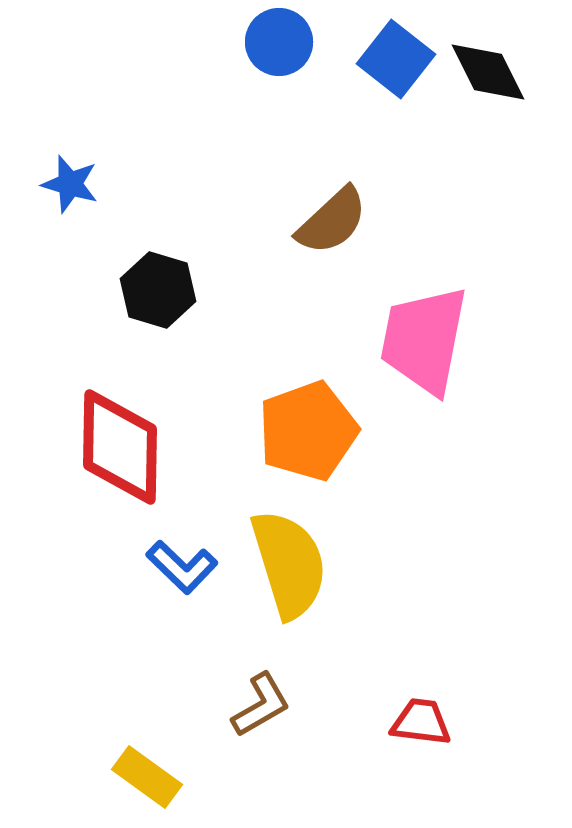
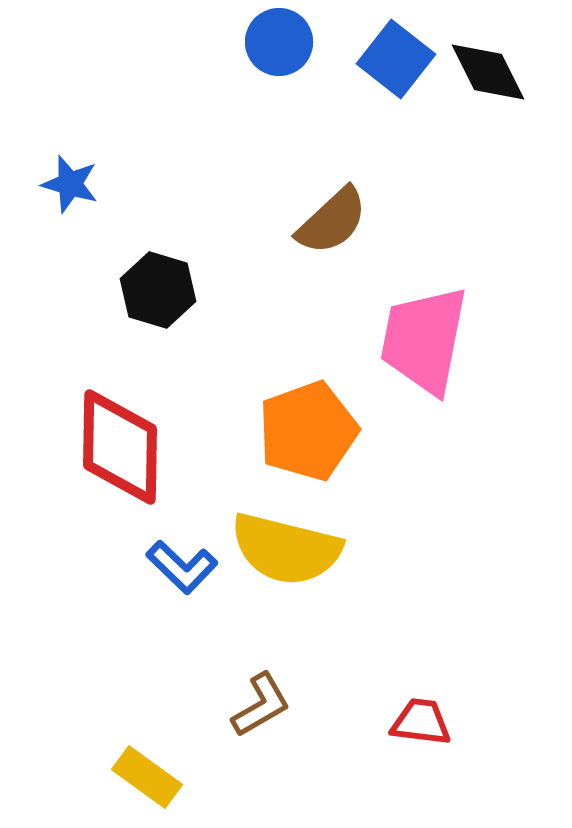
yellow semicircle: moved 3 px left, 15 px up; rotated 121 degrees clockwise
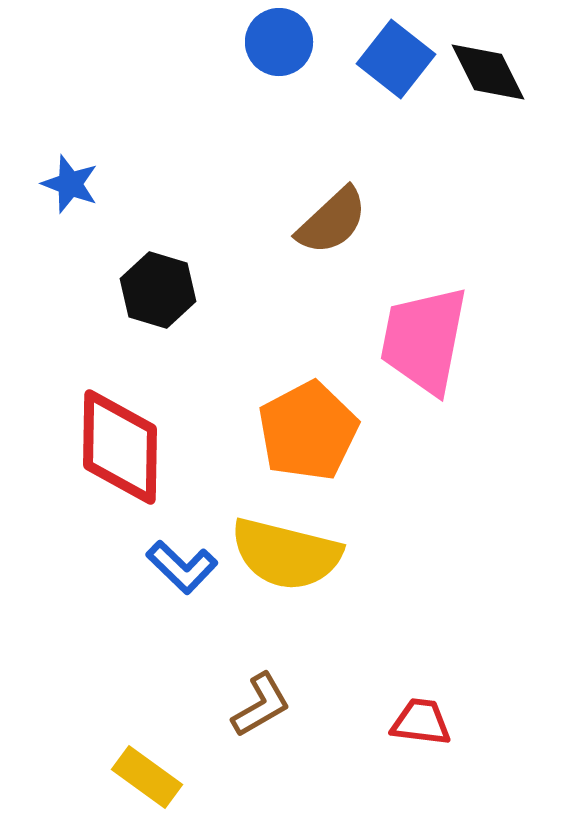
blue star: rotated 4 degrees clockwise
orange pentagon: rotated 8 degrees counterclockwise
yellow semicircle: moved 5 px down
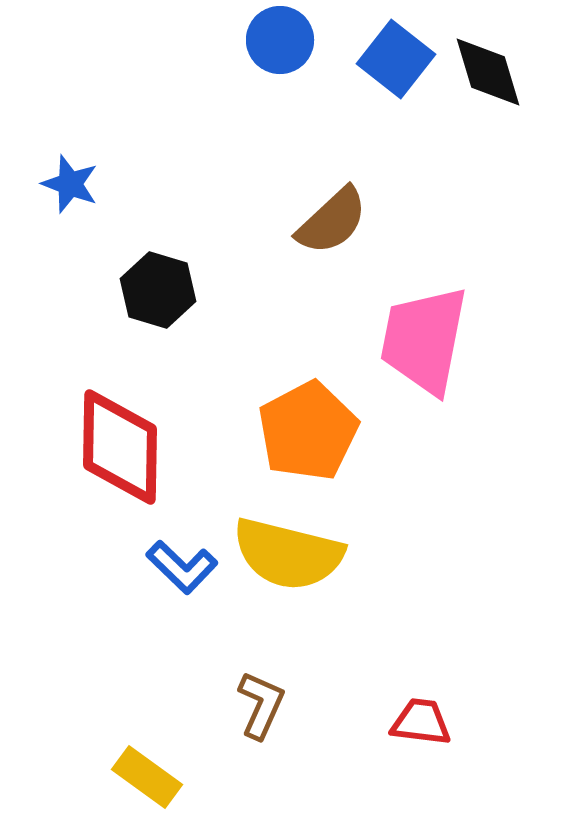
blue circle: moved 1 px right, 2 px up
black diamond: rotated 10 degrees clockwise
yellow semicircle: moved 2 px right
brown L-shape: rotated 36 degrees counterclockwise
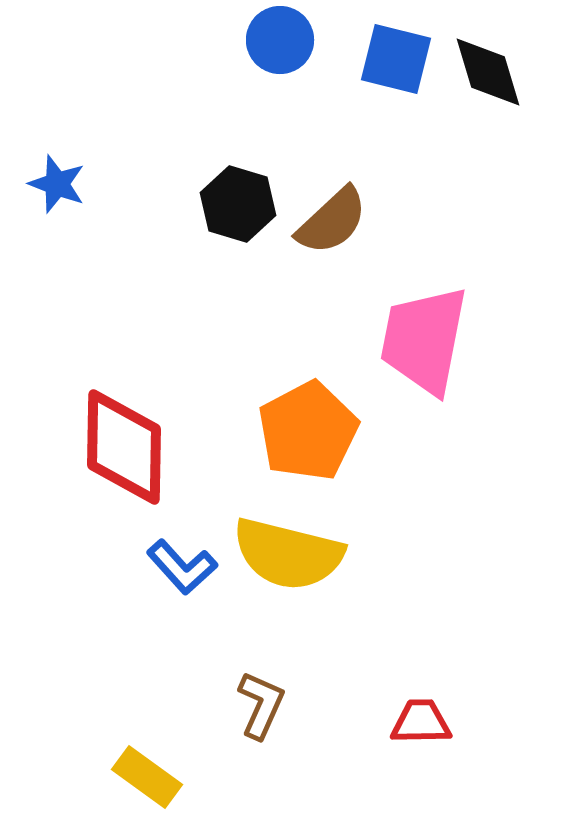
blue square: rotated 24 degrees counterclockwise
blue star: moved 13 px left
black hexagon: moved 80 px right, 86 px up
red diamond: moved 4 px right
blue L-shape: rotated 4 degrees clockwise
red trapezoid: rotated 8 degrees counterclockwise
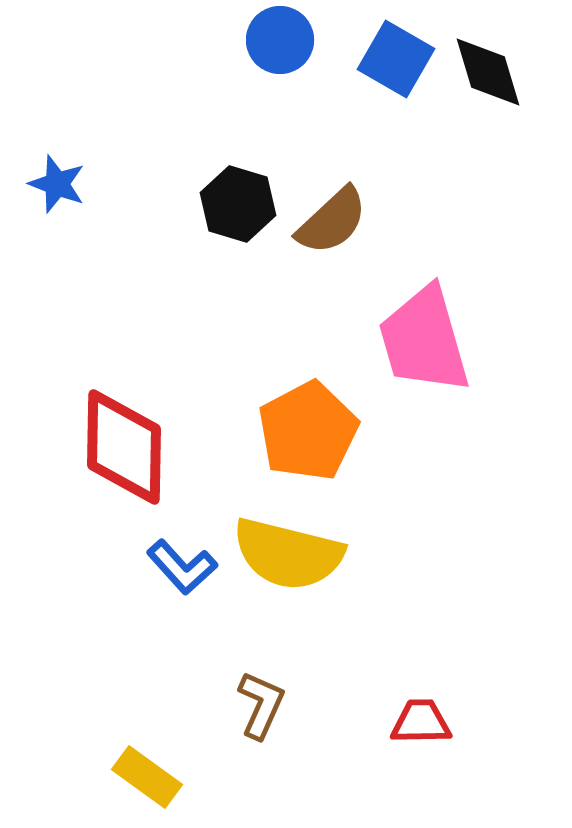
blue square: rotated 16 degrees clockwise
pink trapezoid: rotated 27 degrees counterclockwise
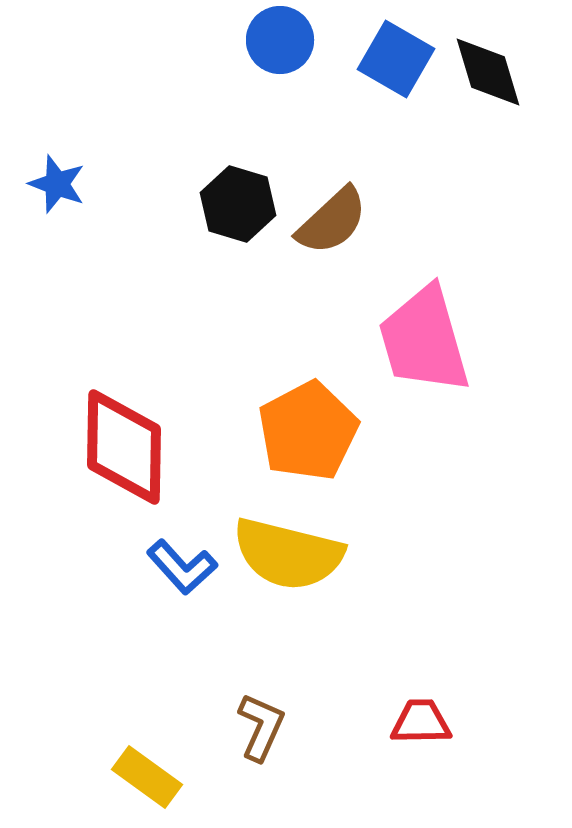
brown L-shape: moved 22 px down
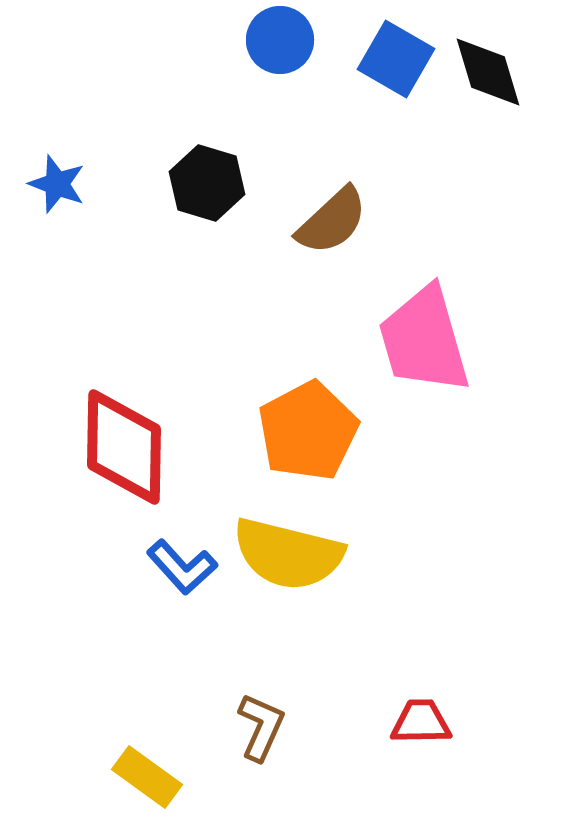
black hexagon: moved 31 px left, 21 px up
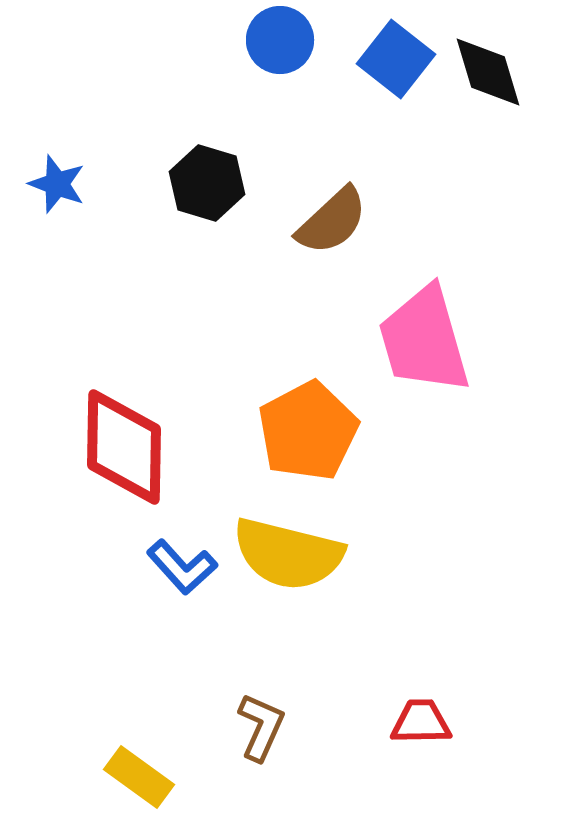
blue square: rotated 8 degrees clockwise
yellow rectangle: moved 8 px left
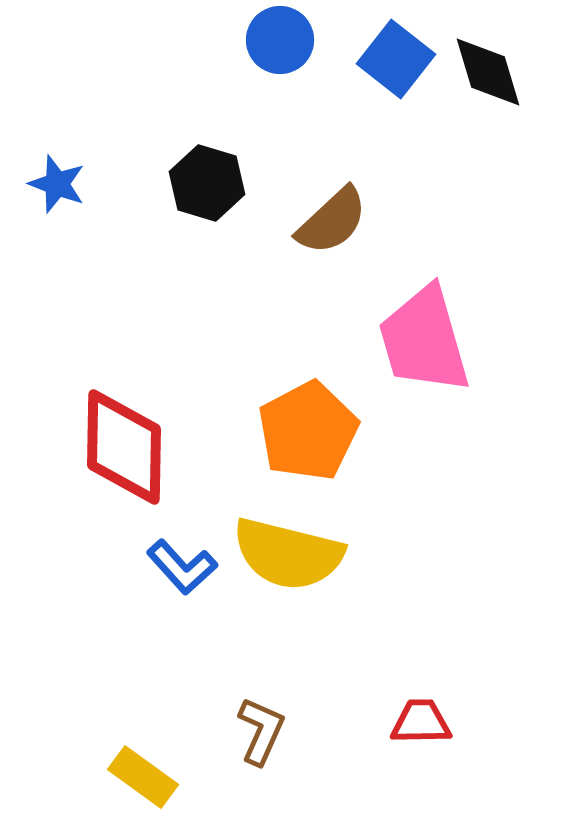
brown L-shape: moved 4 px down
yellow rectangle: moved 4 px right
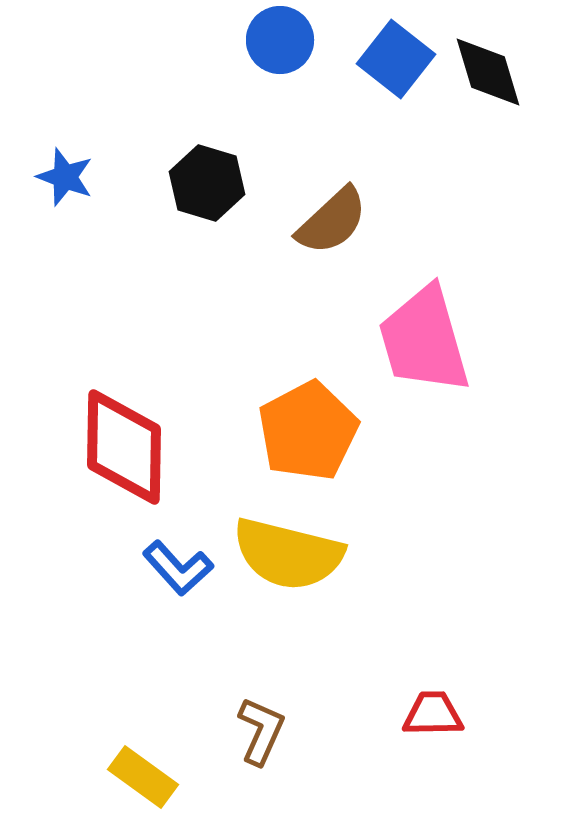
blue star: moved 8 px right, 7 px up
blue L-shape: moved 4 px left, 1 px down
red trapezoid: moved 12 px right, 8 px up
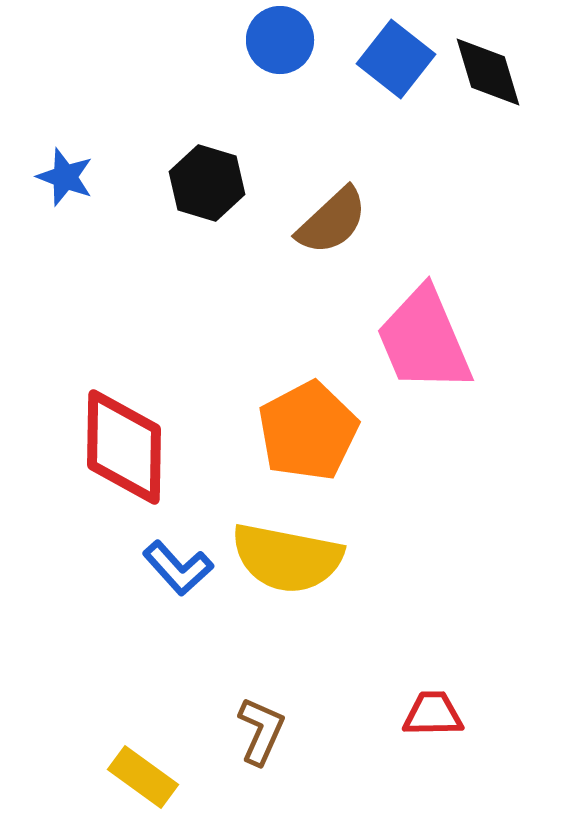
pink trapezoid: rotated 7 degrees counterclockwise
yellow semicircle: moved 1 px left, 4 px down; rotated 3 degrees counterclockwise
